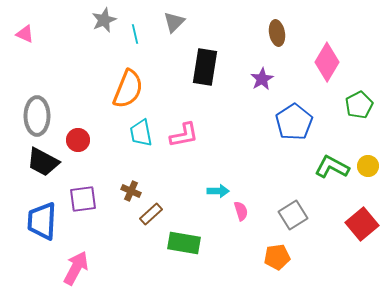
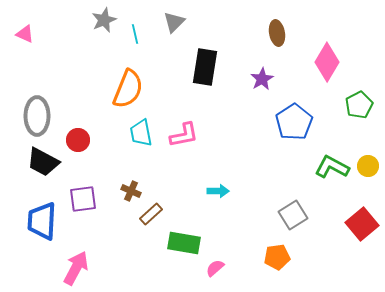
pink semicircle: moved 26 px left, 57 px down; rotated 114 degrees counterclockwise
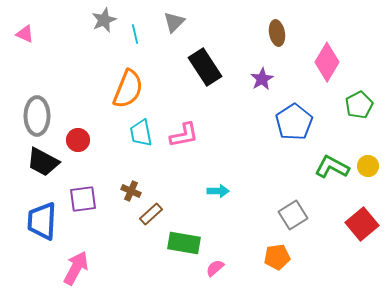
black rectangle: rotated 42 degrees counterclockwise
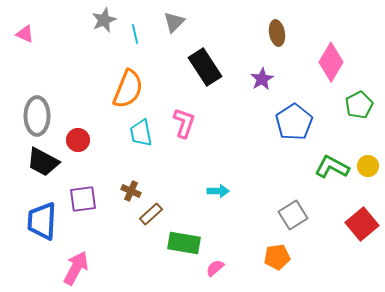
pink diamond: moved 4 px right
pink L-shape: moved 12 px up; rotated 60 degrees counterclockwise
